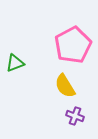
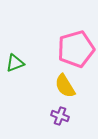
pink pentagon: moved 3 px right, 4 px down; rotated 12 degrees clockwise
purple cross: moved 15 px left
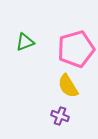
green triangle: moved 10 px right, 21 px up
yellow semicircle: moved 3 px right
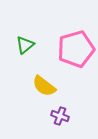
green triangle: moved 3 px down; rotated 18 degrees counterclockwise
yellow semicircle: moved 24 px left; rotated 20 degrees counterclockwise
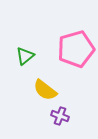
green triangle: moved 11 px down
yellow semicircle: moved 1 px right, 4 px down
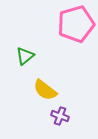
pink pentagon: moved 25 px up
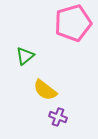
pink pentagon: moved 3 px left, 1 px up
purple cross: moved 2 px left, 1 px down
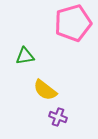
green triangle: rotated 30 degrees clockwise
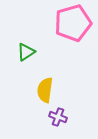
green triangle: moved 1 px right, 4 px up; rotated 24 degrees counterclockwise
yellow semicircle: rotated 60 degrees clockwise
